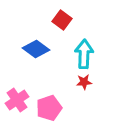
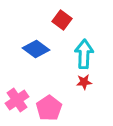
pink pentagon: rotated 15 degrees counterclockwise
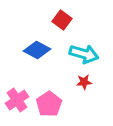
blue diamond: moved 1 px right, 1 px down; rotated 8 degrees counterclockwise
cyan arrow: rotated 104 degrees clockwise
pink pentagon: moved 4 px up
